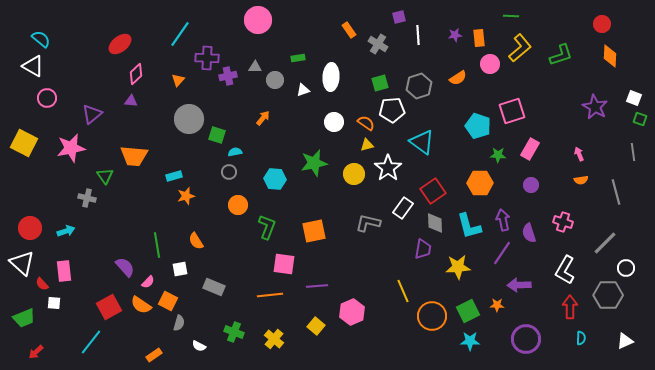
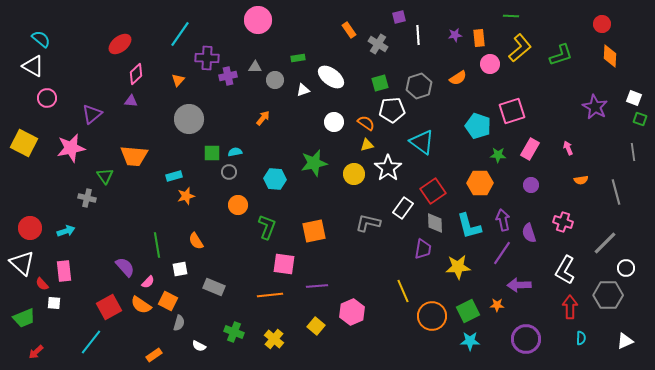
white ellipse at (331, 77): rotated 56 degrees counterclockwise
green square at (217, 135): moved 5 px left, 18 px down; rotated 18 degrees counterclockwise
pink arrow at (579, 154): moved 11 px left, 6 px up
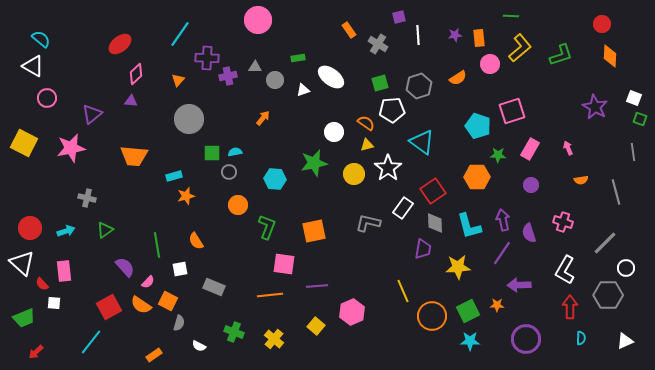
white circle at (334, 122): moved 10 px down
green triangle at (105, 176): moved 54 px down; rotated 30 degrees clockwise
orange hexagon at (480, 183): moved 3 px left, 6 px up
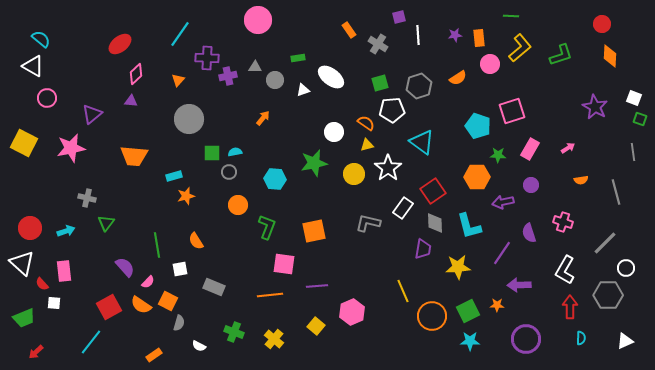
pink arrow at (568, 148): rotated 80 degrees clockwise
purple arrow at (503, 220): moved 18 px up; rotated 90 degrees counterclockwise
green triangle at (105, 230): moved 1 px right, 7 px up; rotated 18 degrees counterclockwise
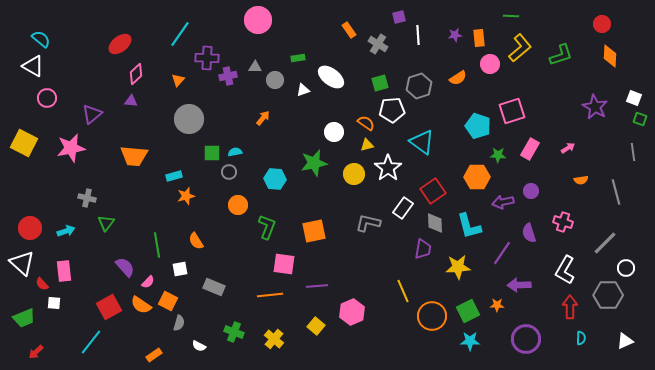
purple circle at (531, 185): moved 6 px down
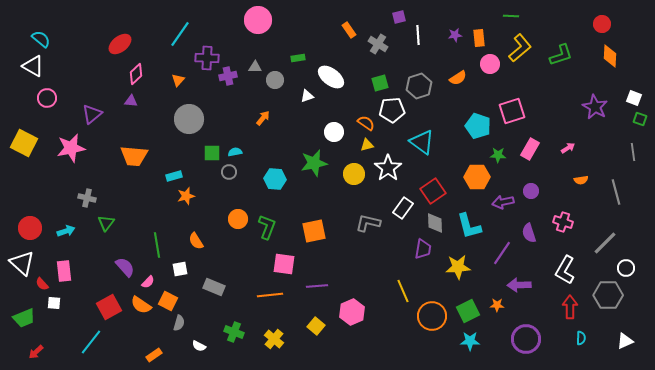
white triangle at (303, 90): moved 4 px right, 6 px down
orange circle at (238, 205): moved 14 px down
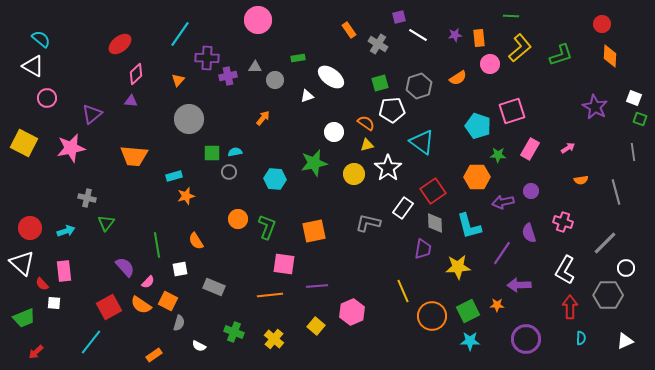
white line at (418, 35): rotated 54 degrees counterclockwise
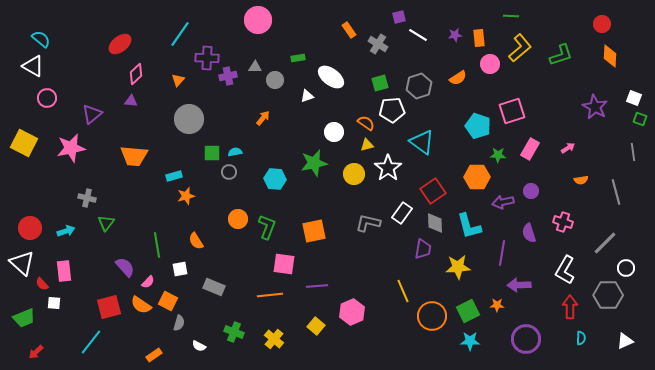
white rectangle at (403, 208): moved 1 px left, 5 px down
purple line at (502, 253): rotated 25 degrees counterclockwise
red square at (109, 307): rotated 15 degrees clockwise
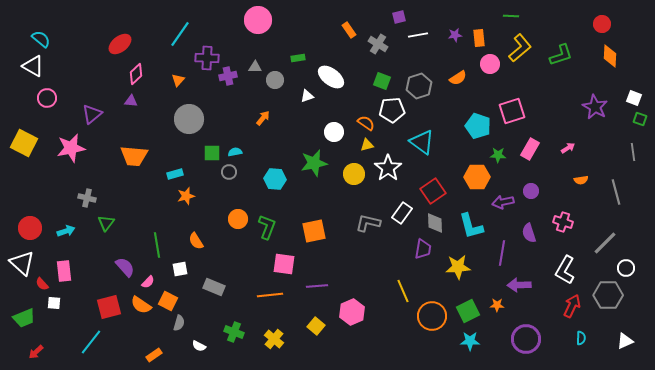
white line at (418, 35): rotated 42 degrees counterclockwise
green square at (380, 83): moved 2 px right, 2 px up; rotated 36 degrees clockwise
cyan rectangle at (174, 176): moved 1 px right, 2 px up
cyan L-shape at (469, 226): moved 2 px right
red arrow at (570, 307): moved 2 px right, 1 px up; rotated 25 degrees clockwise
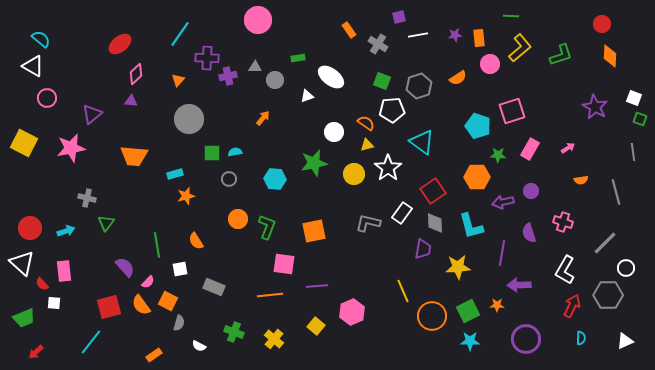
gray circle at (229, 172): moved 7 px down
orange semicircle at (141, 305): rotated 20 degrees clockwise
